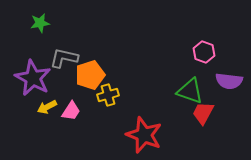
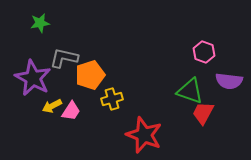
yellow cross: moved 4 px right, 4 px down
yellow arrow: moved 5 px right, 1 px up
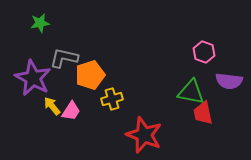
green triangle: moved 1 px right, 1 px down; rotated 8 degrees counterclockwise
yellow arrow: rotated 78 degrees clockwise
red trapezoid: rotated 40 degrees counterclockwise
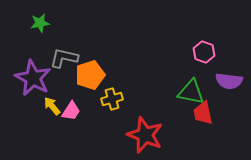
red star: moved 1 px right
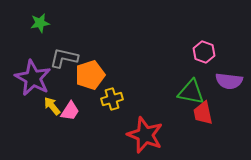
pink trapezoid: moved 1 px left
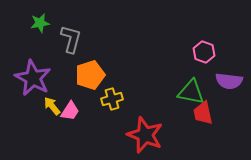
gray L-shape: moved 7 px right, 19 px up; rotated 92 degrees clockwise
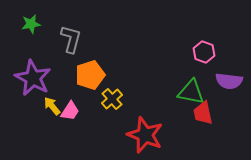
green star: moved 9 px left, 1 px down
yellow cross: rotated 25 degrees counterclockwise
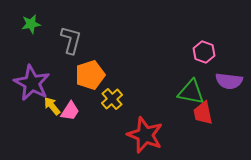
gray L-shape: moved 1 px down
purple star: moved 1 px left, 5 px down
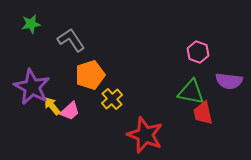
gray L-shape: rotated 48 degrees counterclockwise
pink hexagon: moved 6 px left
purple star: moved 4 px down
pink trapezoid: rotated 15 degrees clockwise
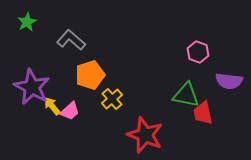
green star: moved 4 px left, 2 px up; rotated 18 degrees counterclockwise
gray L-shape: rotated 16 degrees counterclockwise
green triangle: moved 5 px left, 3 px down
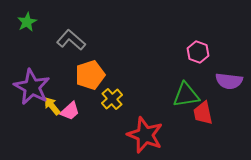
green triangle: rotated 20 degrees counterclockwise
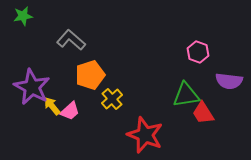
green star: moved 4 px left, 6 px up; rotated 18 degrees clockwise
red trapezoid: rotated 20 degrees counterclockwise
